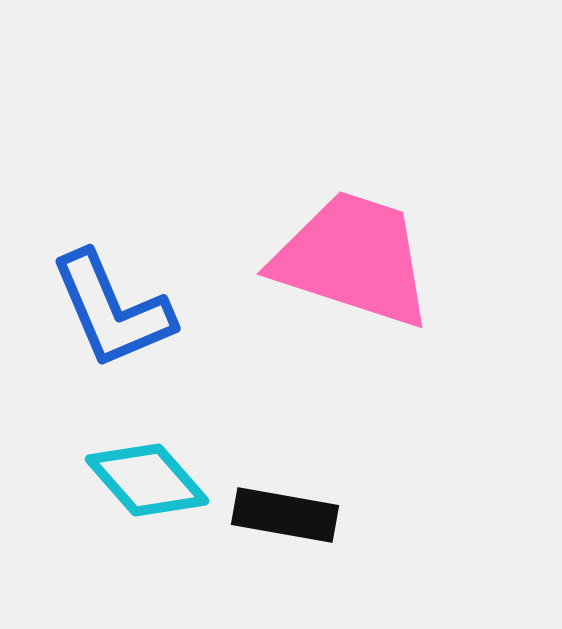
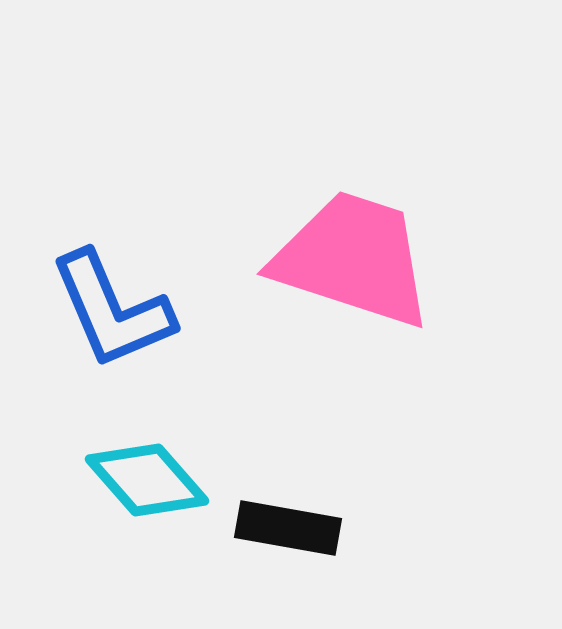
black rectangle: moved 3 px right, 13 px down
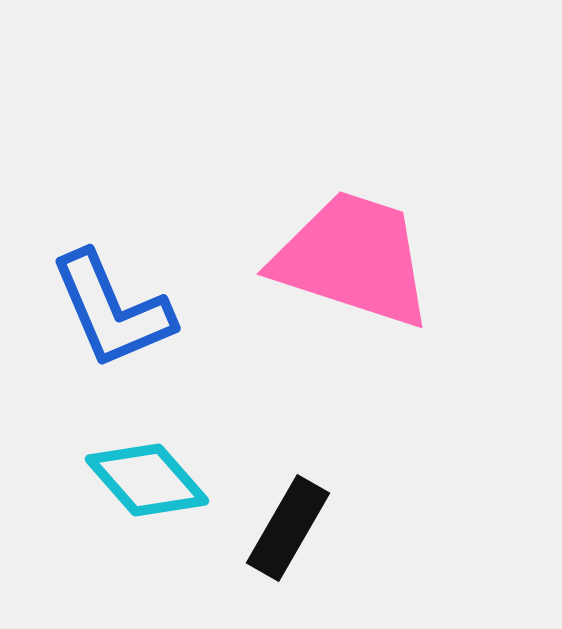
black rectangle: rotated 70 degrees counterclockwise
